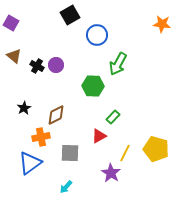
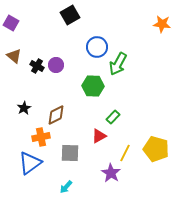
blue circle: moved 12 px down
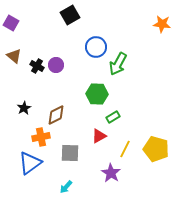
blue circle: moved 1 px left
green hexagon: moved 4 px right, 8 px down
green rectangle: rotated 16 degrees clockwise
yellow line: moved 4 px up
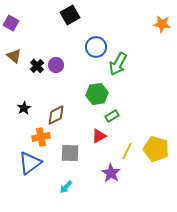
black cross: rotated 16 degrees clockwise
green hexagon: rotated 10 degrees counterclockwise
green rectangle: moved 1 px left, 1 px up
yellow line: moved 2 px right, 2 px down
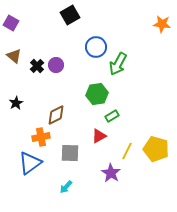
black star: moved 8 px left, 5 px up
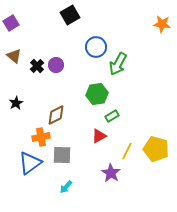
purple square: rotated 28 degrees clockwise
gray square: moved 8 px left, 2 px down
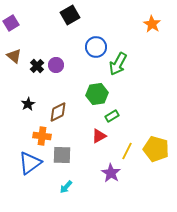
orange star: moved 10 px left; rotated 24 degrees clockwise
black star: moved 12 px right, 1 px down
brown diamond: moved 2 px right, 3 px up
orange cross: moved 1 px right, 1 px up; rotated 18 degrees clockwise
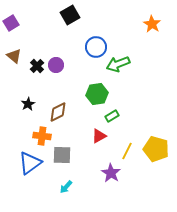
green arrow: rotated 40 degrees clockwise
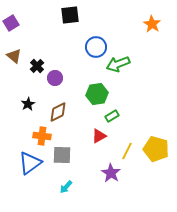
black square: rotated 24 degrees clockwise
purple circle: moved 1 px left, 13 px down
